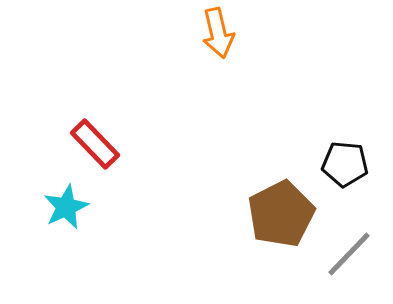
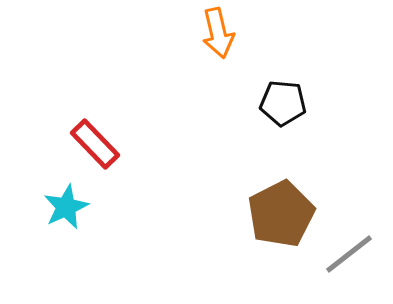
black pentagon: moved 62 px left, 61 px up
gray line: rotated 8 degrees clockwise
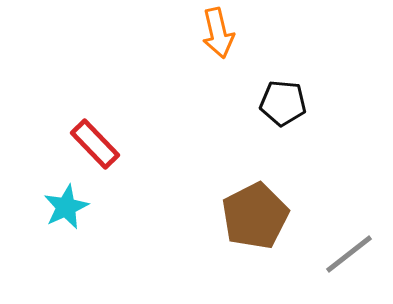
brown pentagon: moved 26 px left, 2 px down
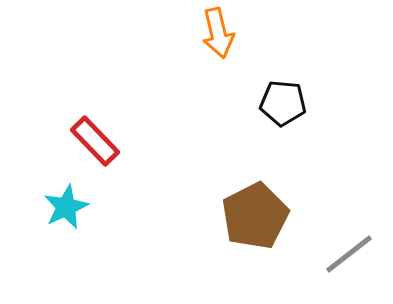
red rectangle: moved 3 px up
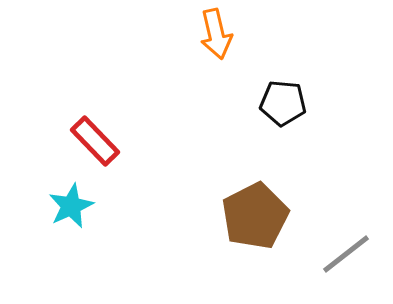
orange arrow: moved 2 px left, 1 px down
cyan star: moved 5 px right, 1 px up
gray line: moved 3 px left
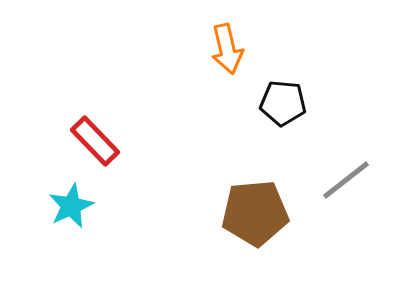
orange arrow: moved 11 px right, 15 px down
brown pentagon: moved 3 px up; rotated 22 degrees clockwise
gray line: moved 74 px up
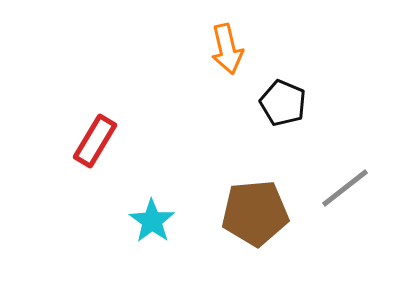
black pentagon: rotated 18 degrees clockwise
red rectangle: rotated 75 degrees clockwise
gray line: moved 1 px left, 8 px down
cyan star: moved 81 px right, 15 px down; rotated 12 degrees counterclockwise
